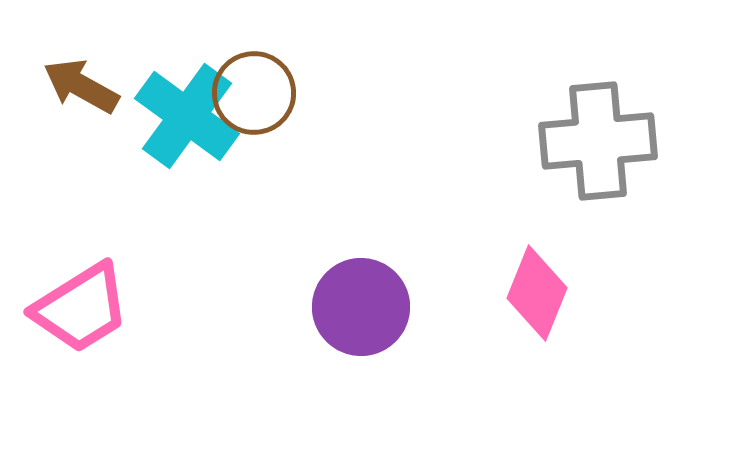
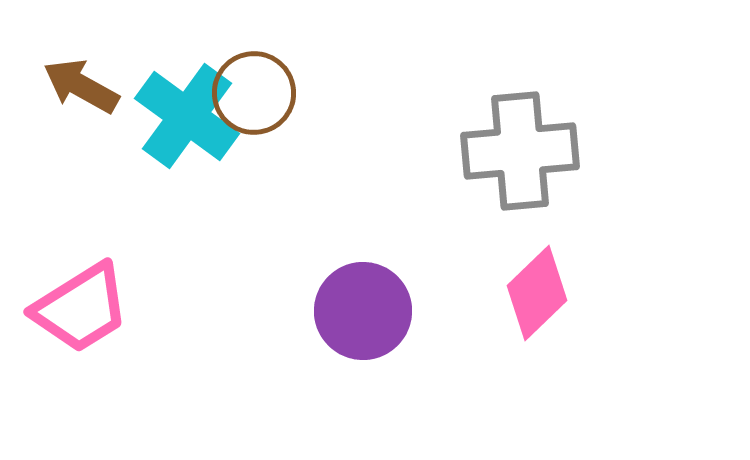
gray cross: moved 78 px left, 10 px down
pink diamond: rotated 24 degrees clockwise
purple circle: moved 2 px right, 4 px down
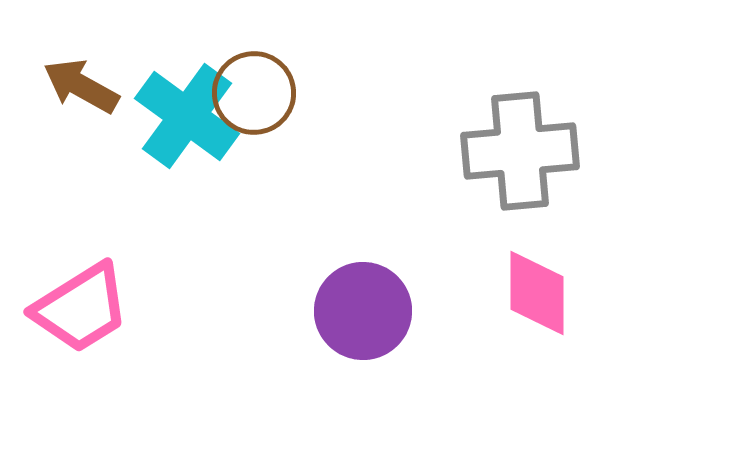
pink diamond: rotated 46 degrees counterclockwise
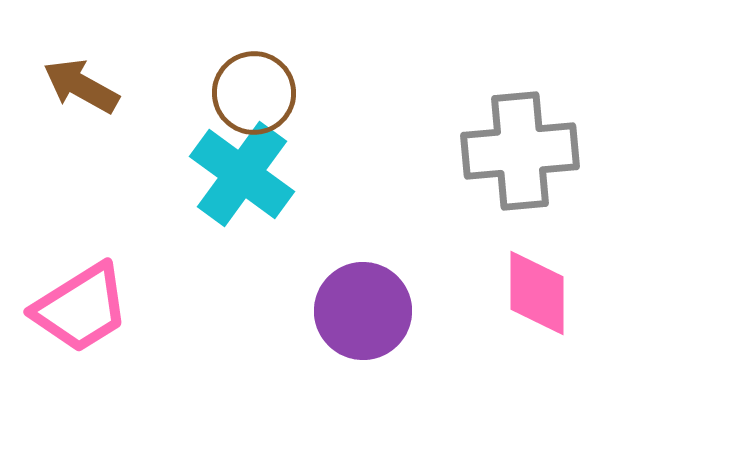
cyan cross: moved 55 px right, 58 px down
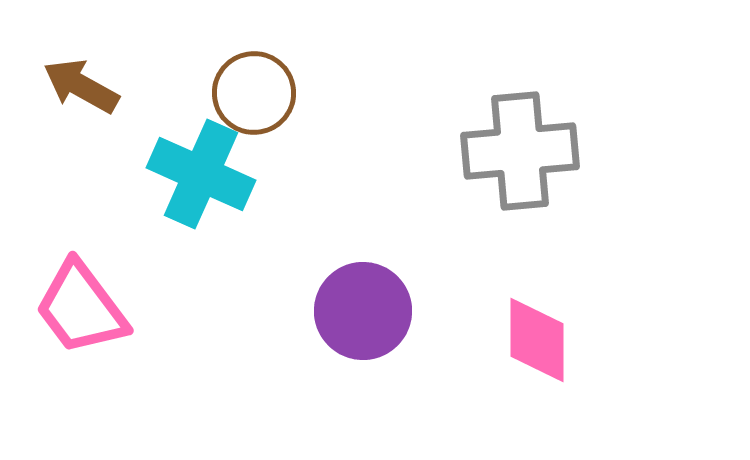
cyan cross: moved 41 px left; rotated 12 degrees counterclockwise
pink diamond: moved 47 px down
pink trapezoid: rotated 85 degrees clockwise
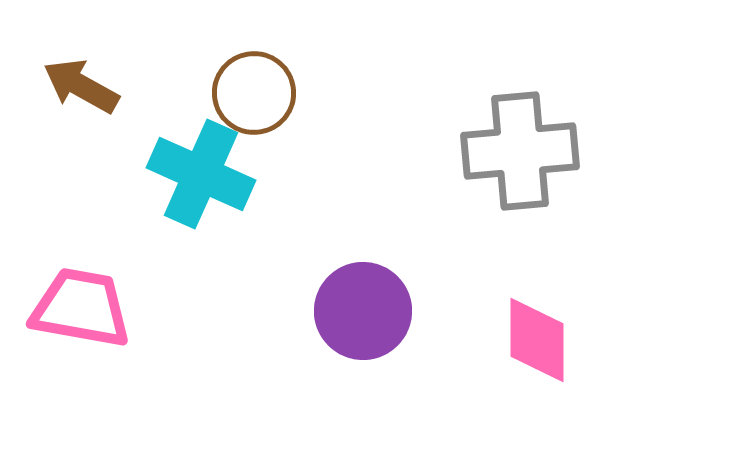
pink trapezoid: rotated 137 degrees clockwise
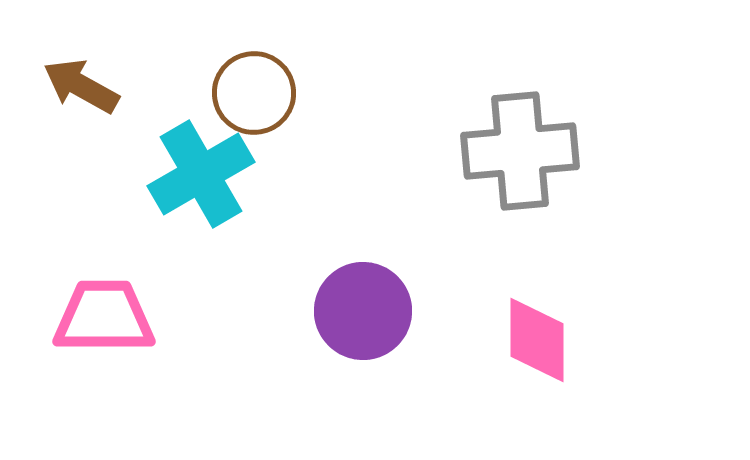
cyan cross: rotated 36 degrees clockwise
pink trapezoid: moved 23 px right, 9 px down; rotated 10 degrees counterclockwise
